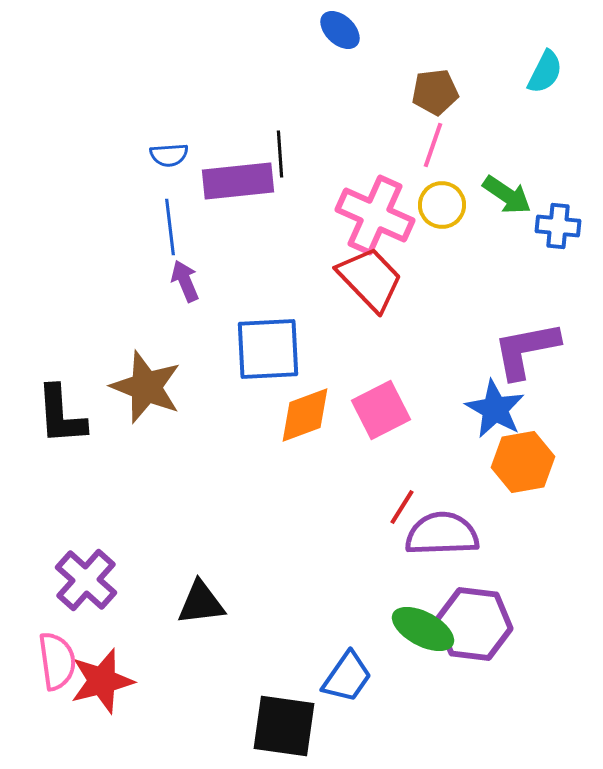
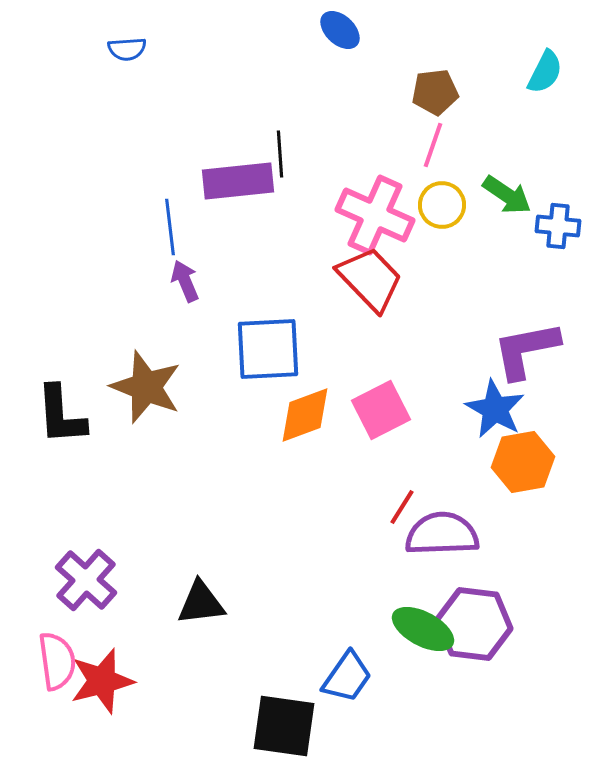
blue semicircle: moved 42 px left, 106 px up
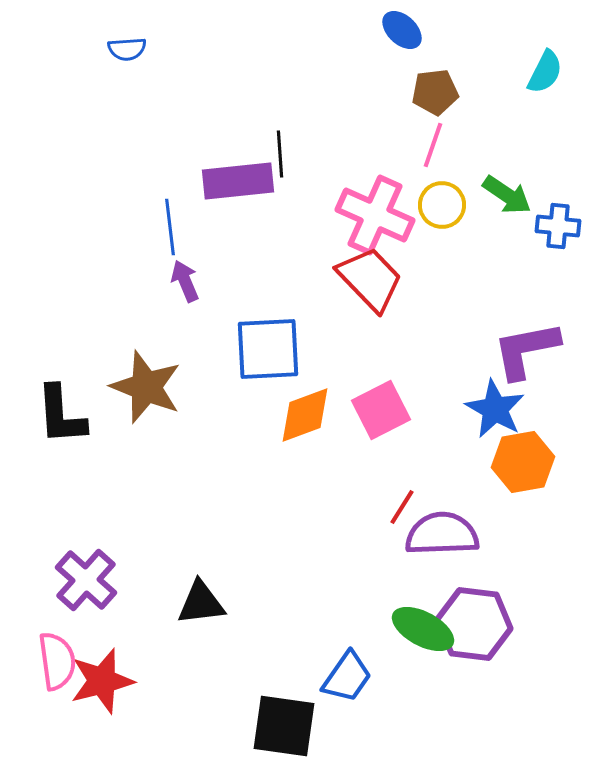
blue ellipse: moved 62 px right
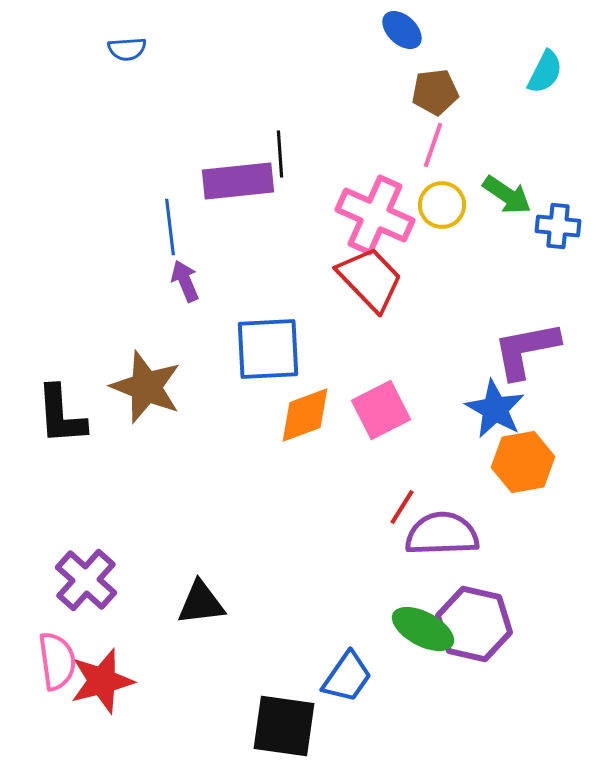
purple hexagon: rotated 6 degrees clockwise
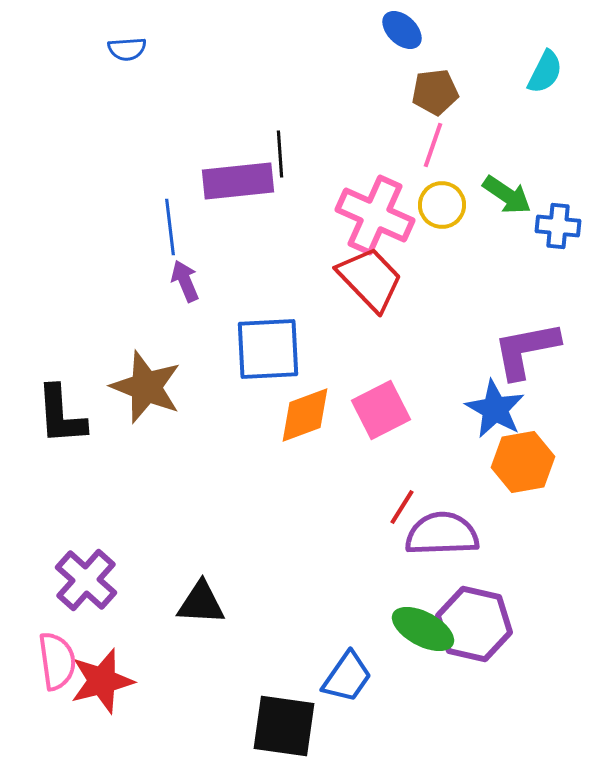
black triangle: rotated 10 degrees clockwise
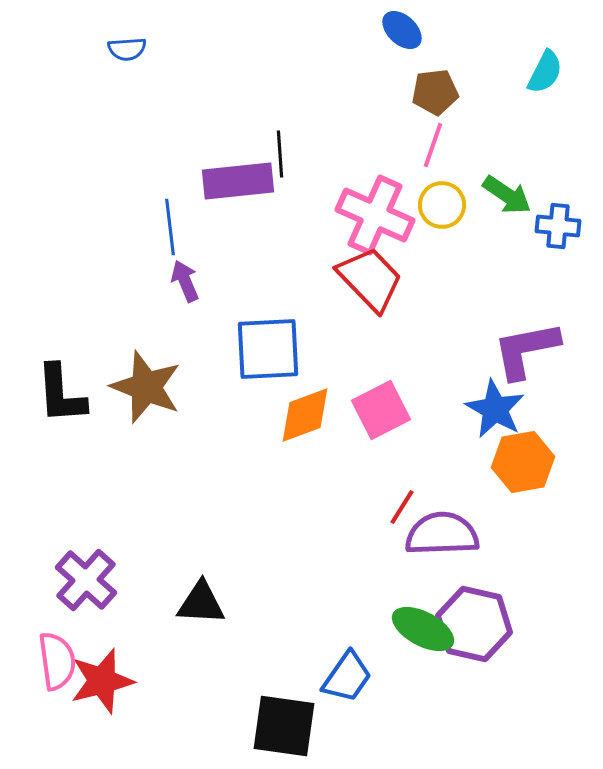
black L-shape: moved 21 px up
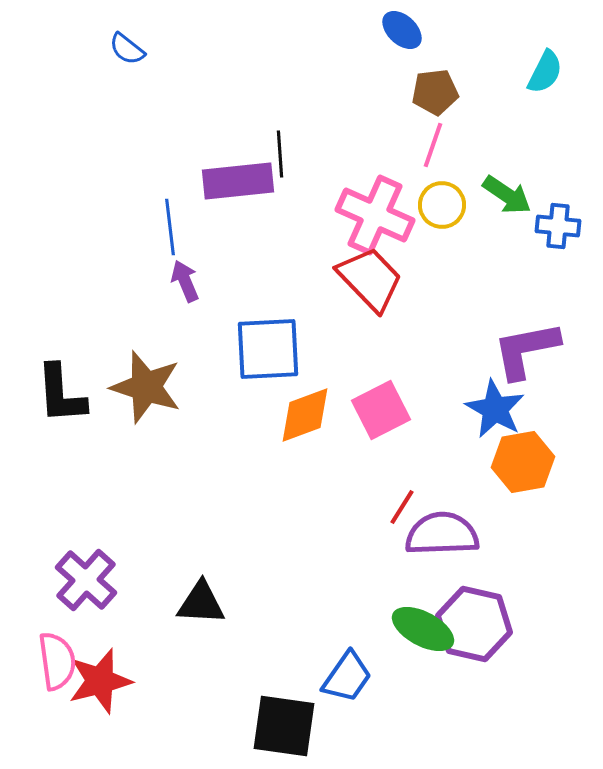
blue semicircle: rotated 42 degrees clockwise
brown star: rotated 4 degrees counterclockwise
red star: moved 2 px left
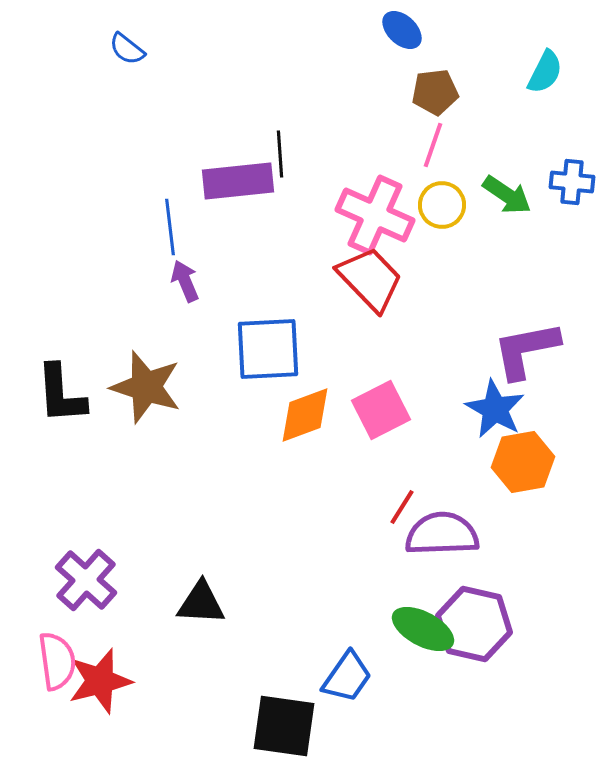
blue cross: moved 14 px right, 44 px up
